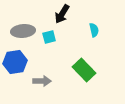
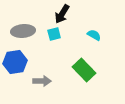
cyan semicircle: moved 5 px down; rotated 48 degrees counterclockwise
cyan square: moved 5 px right, 3 px up
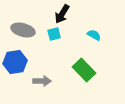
gray ellipse: moved 1 px up; rotated 20 degrees clockwise
